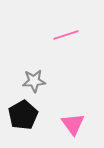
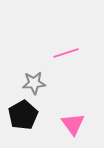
pink line: moved 18 px down
gray star: moved 2 px down
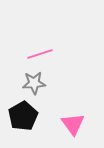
pink line: moved 26 px left, 1 px down
black pentagon: moved 1 px down
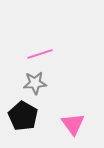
gray star: moved 1 px right
black pentagon: rotated 12 degrees counterclockwise
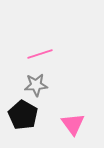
gray star: moved 1 px right, 2 px down
black pentagon: moved 1 px up
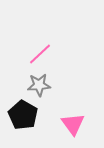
pink line: rotated 25 degrees counterclockwise
gray star: moved 3 px right
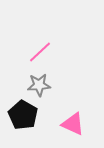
pink line: moved 2 px up
pink triangle: rotated 30 degrees counterclockwise
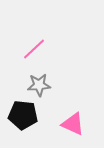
pink line: moved 6 px left, 3 px up
black pentagon: rotated 24 degrees counterclockwise
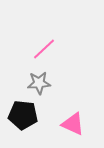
pink line: moved 10 px right
gray star: moved 2 px up
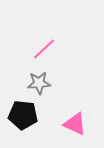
pink triangle: moved 2 px right
